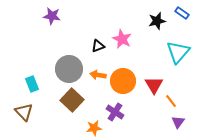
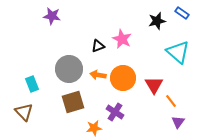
cyan triangle: rotated 30 degrees counterclockwise
orange circle: moved 3 px up
brown square: moved 1 px right, 2 px down; rotated 30 degrees clockwise
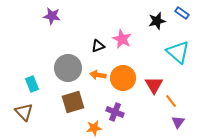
gray circle: moved 1 px left, 1 px up
purple cross: rotated 12 degrees counterclockwise
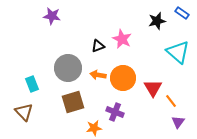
red triangle: moved 1 px left, 3 px down
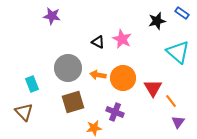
black triangle: moved 4 px up; rotated 48 degrees clockwise
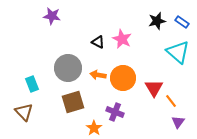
blue rectangle: moved 9 px down
red triangle: moved 1 px right
orange star: rotated 28 degrees counterclockwise
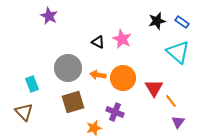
purple star: moved 3 px left; rotated 18 degrees clockwise
orange star: rotated 21 degrees clockwise
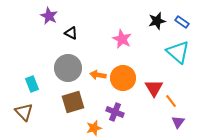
black triangle: moved 27 px left, 9 px up
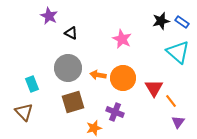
black star: moved 4 px right
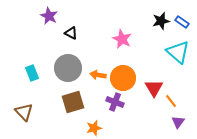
cyan rectangle: moved 11 px up
purple cross: moved 10 px up
